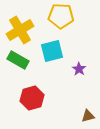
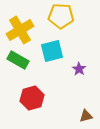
brown triangle: moved 2 px left
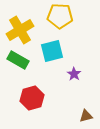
yellow pentagon: moved 1 px left
purple star: moved 5 px left, 5 px down
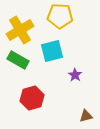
purple star: moved 1 px right, 1 px down
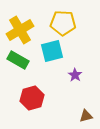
yellow pentagon: moved 3 px right, 7 px down
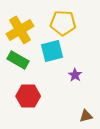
red hexagon: moved 4 px left, 2 px up; rotated 15 degrees clockwise
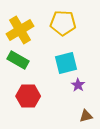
cyan square: moved 14 px right, 12 px down
purple star: moved 3 px right, 10 px down
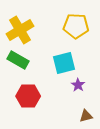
yellow pentagon: moved 13 px right, 3 px down
cyan square: moved 2 px left
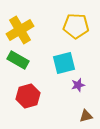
purple star: rotated 24 degrees clockwise
red hexagon: rotated 15 degrees counterclockwise
